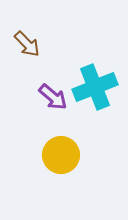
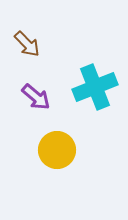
purple arrow: moved 17 px left
yellow circle: moved 4 px left, 5 px up
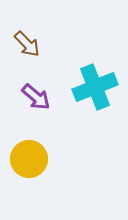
yellow circle: moved 28 px left, 9 px down
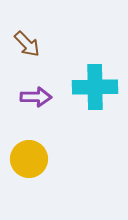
cyan cross: rotated 21 degrees clockwise
purple arrow: rotated 40 degrees counterclockwise
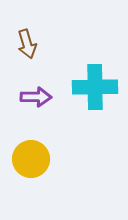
brown arrow: rotated 28 degrees clockwise
yellow circle: moved 2 px right
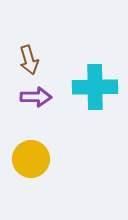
brown arrow: moved 2 px right, 16 px down
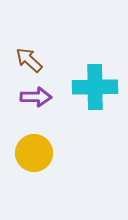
brown arrow: rotated 148 degrees clockwise
yellow circle: moved 3 px right, 6 px up
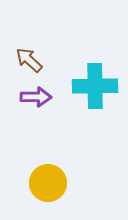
cyan cross: moved 1 px up
yellow circle: moved 14 px right, 30 px down
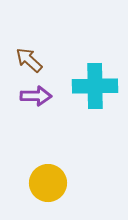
purple arrow: moved 1 px up
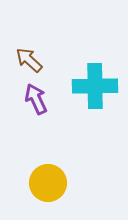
purple arrow: moved 3 px down; rotated 116 degrees counterclockwise
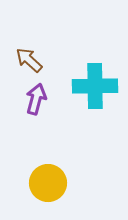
purple arrow: rotated 40 degrees clockwise
